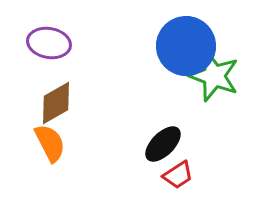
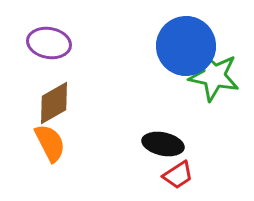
green star: rotated 9 degrees counterclockwise
brown diamond: moved 2 px left
black ellipse: rotated 57 degrees clockwise
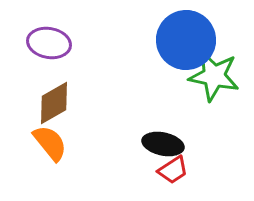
blue circle: moved 6 px up
orange semicircle: rotated 12 degrees counterclockwise
red trapezoid: moved 5 px left, 5 px up
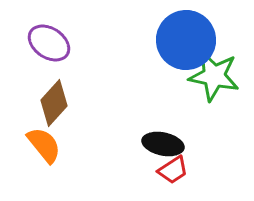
purple ellipse: rotated 24 degrees clockwise
brown diamond: rotated 18 degrees counterclockwise
orange semicircle: moved 6 px left, 2 px down
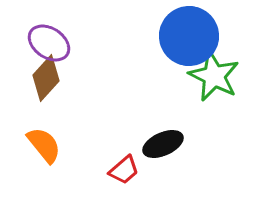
blue circle: moved 3 px right, 4 px up
green star: rotated 15 degrees clockwise
brown diamond: moved 8 px left, 25 px up
black ellipse: rotated 36 degrees counterclockwise
red trapezoid: moved 49 px left; rotated 8 degrees counterclockwise
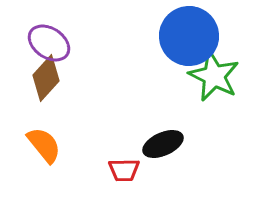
red trapezoid: rotated 40 degrees clockwise
